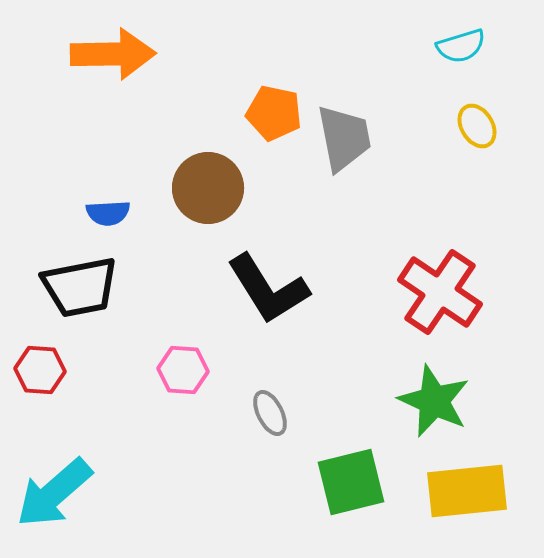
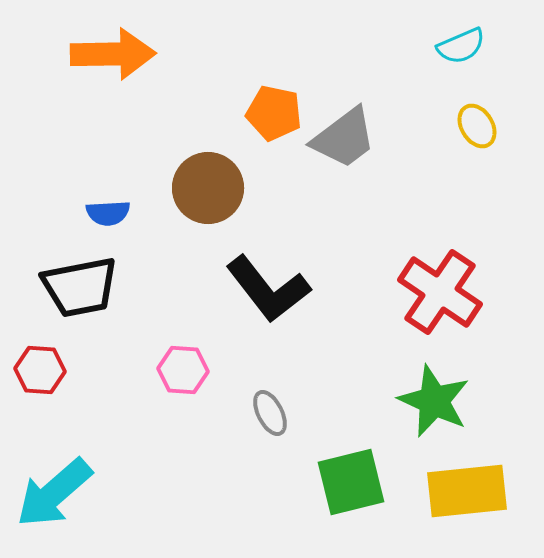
cyan semicircle: rotated 6 degrees counterclockwise
gray trapezoid: rotated 64 degrees clockwise
black L-shape: rotated 6 degrees counterclockwise
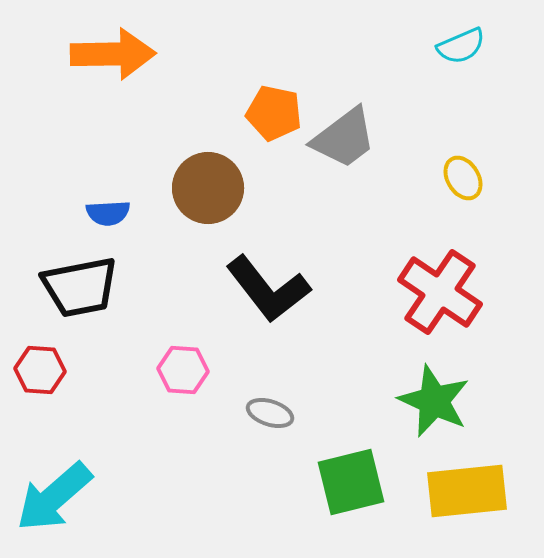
yellow ellipse: moved 14 px left, 52 px down
gray ellipse: rotated 45 degrees counterclockwise
cyan arrow: moved 4 px down
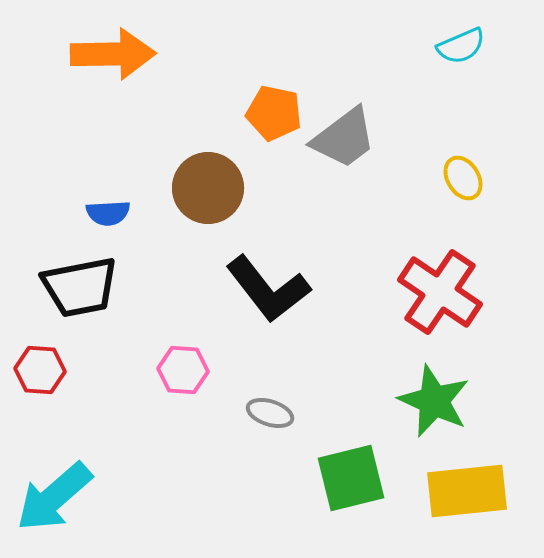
green square: moved 4 px up
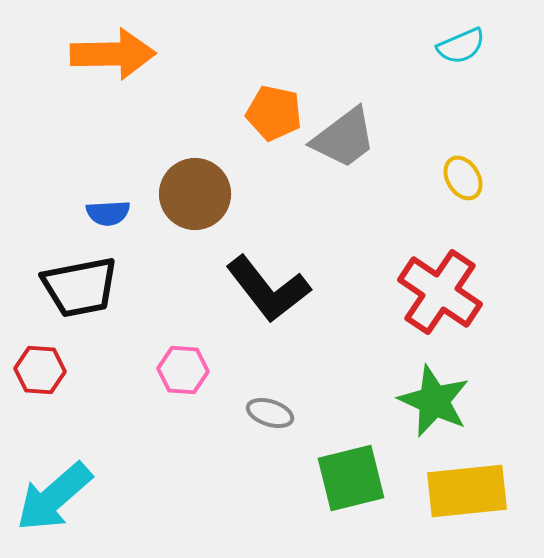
brown circle: moved 13 px left, 6 px down
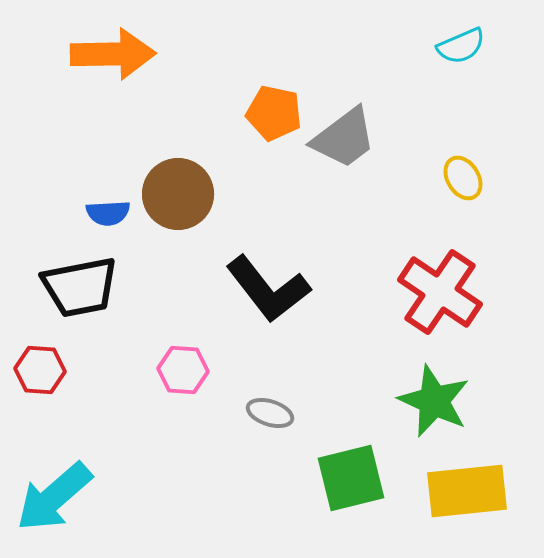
brown circle: moved 17 px left
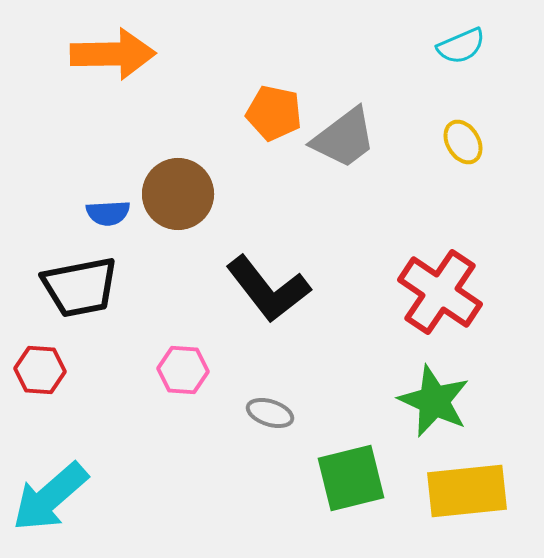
yellow ellipse: moved 36 px up
cyan arrow: moved 4 px left
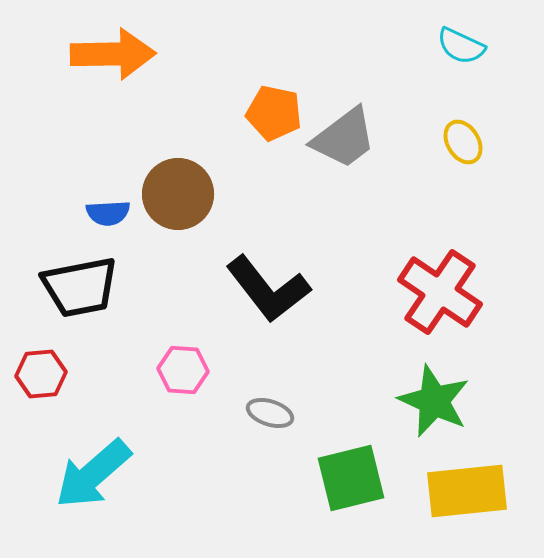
cyan semicircle: rotated 48 degrees clockwise
red hexagon: moved 1 px right, 4 px down; rotated 9 degrees counterclockwise
cyan arrow: moved 43 px right, 23 px up
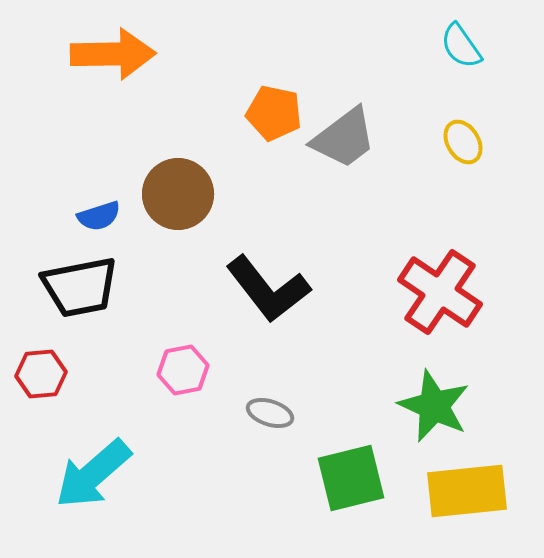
cyan semicircle: rotated 30 degrees clockwise
blue semicircle: moved 9 px left, 3 px down; rotated 15 degrees counterclockwise
pink hexagon: rotated 15 degrees counterclockwise
green star: moved 5 px down
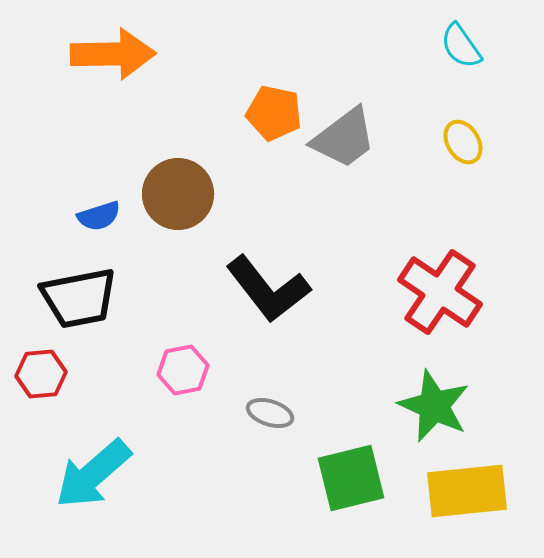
black trapezoid: moved 1 px left, 11 px down
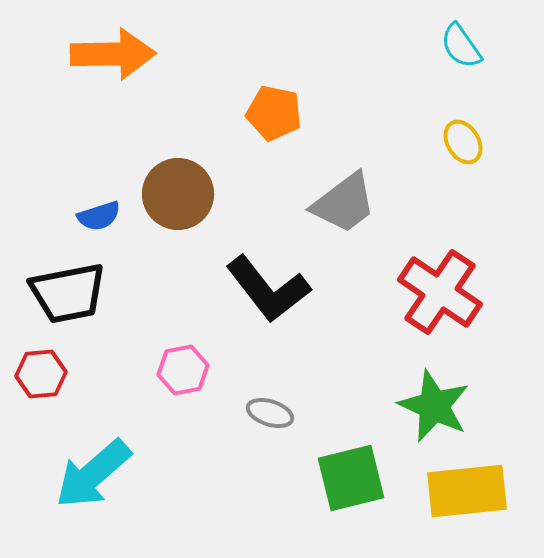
gray trapezoid: moved 65 px down
black trapezoid: moved 11 px left, 5 px up
